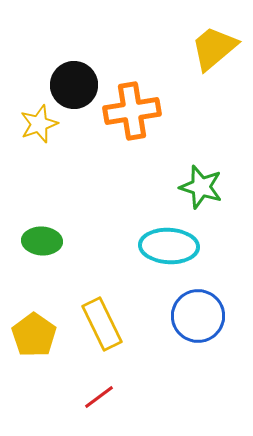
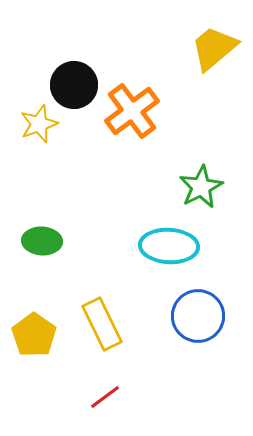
orange cross: rotated 28 degrees counterclockwise
green star: rotated 27 degrees clockwise
red line: moved 6 px right
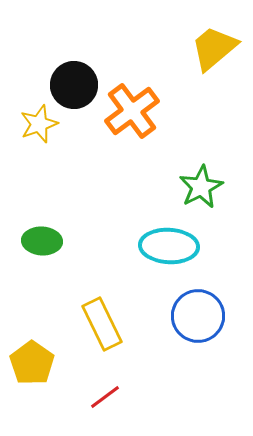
yellow pentagon: moved 2 px left, 28 px down
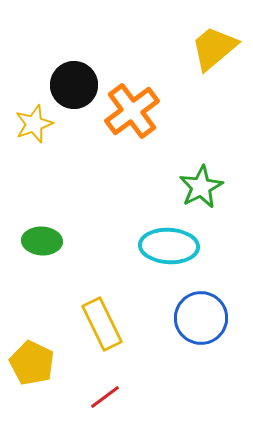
yellow star: moved 5 px left
blue circle: moved 3 px right, 2 px down
yellow pentagon: rotated 9 degrees counterclockwise
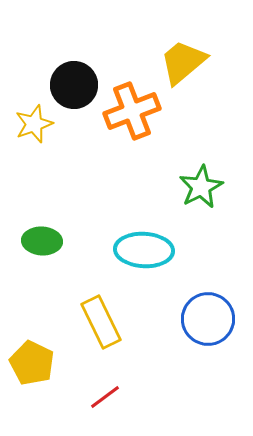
yellow trapezoid: moved 31 px left, 14 px down
orange cross: rotated 16 degrees clockwise
cyan ellipse: moved 25 px left, 4 px down
blue circle: moved 7 px right, 1 px down
yellow rectangle: moved 1 px left, 2 px up
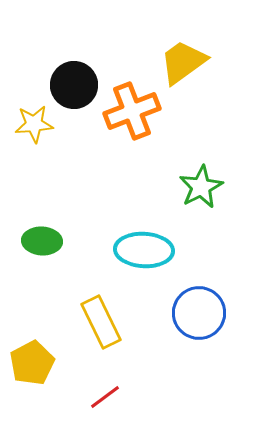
yellow trapezoid: rotated 4 degrees clockwise
yellow star: rotated 15 degrees clockwise
blue circle: moved 9 px left, 6 px up
yellow pentagon: rotated 18 degrees clockwise
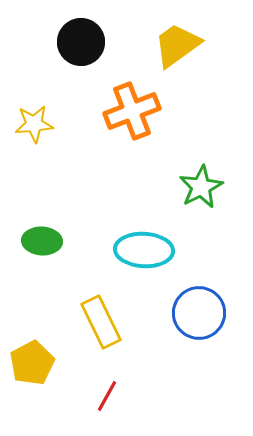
yellow trapezoid: moved 6 px left, 17 px up
black circle: moved 7 px right, 43 px up
red line: moved 2 px right, 1 px up; rotated 24 degrees counterclockwise
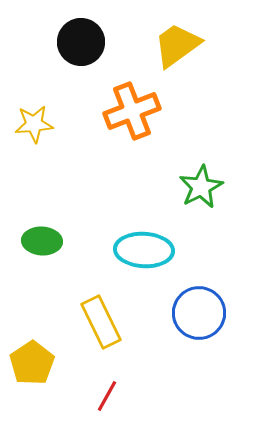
yellow pentagon: rotated 6 degrees counterclockwise
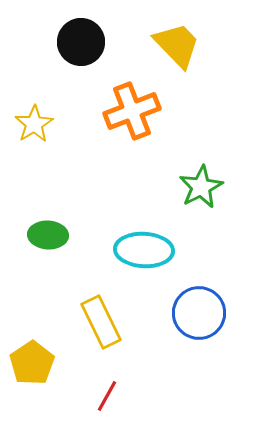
yellow trapezoid: rotated 82 degrees clockwise
yellow star: rotated 27 degrees counterclockwise
green ellipse: moved 6 px right, 6 px up
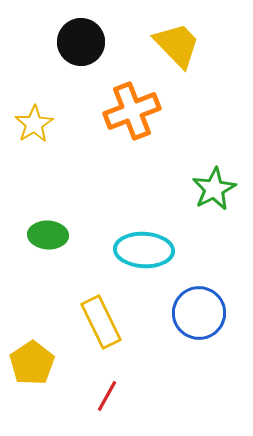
green star: moved 13 px right, 2 px down
